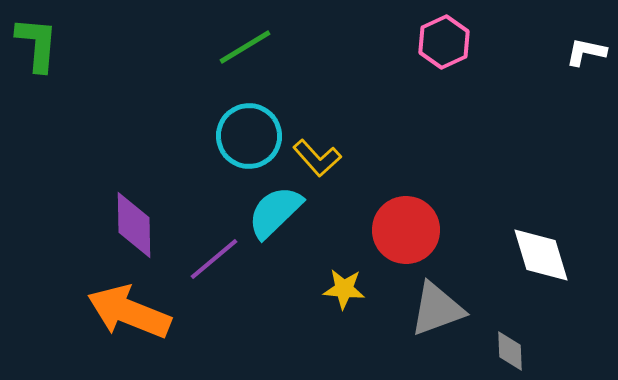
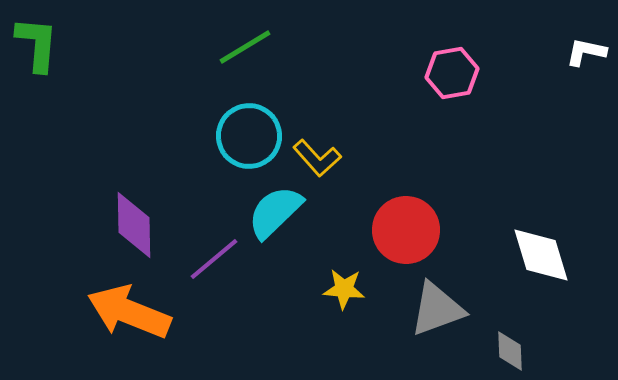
pink hexagon: moved 8 px right, 31 px down; rotated 15 degrees clockwise
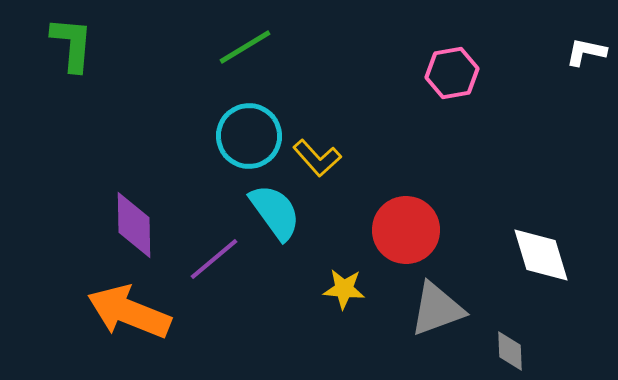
green L-shape: moved 35 px right
cyan semicircle: rotated 98 degrees clockwise
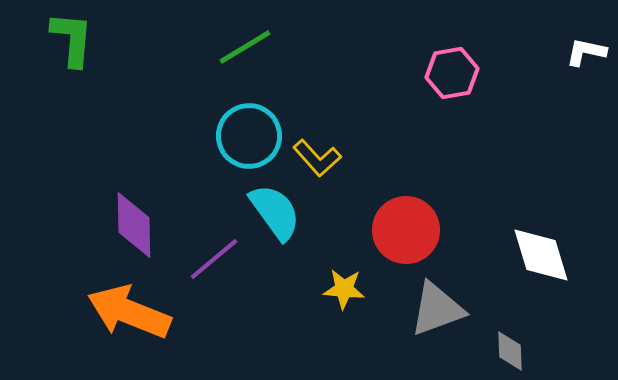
green L-shape: moved 5 px up
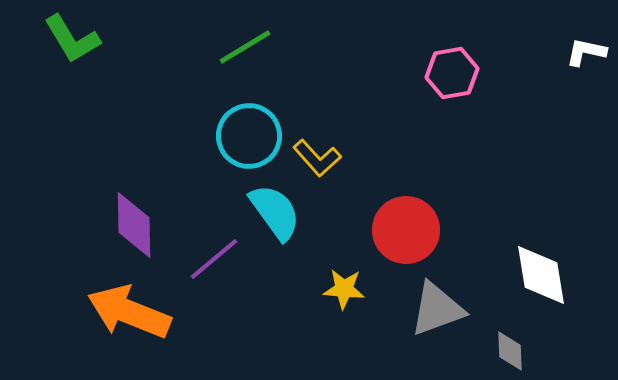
green L-shape: rotated 144 degrees clockwise
white diamond: moved 20 px down; rotated 8 degrees clockwise
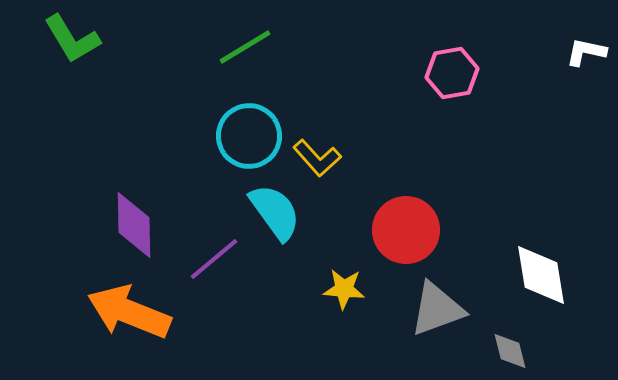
gray diamond: rotated 12 degrees counterclockwise
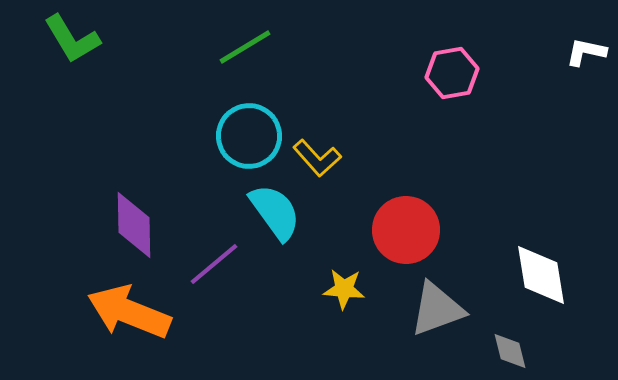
purple line: moved 5 px down
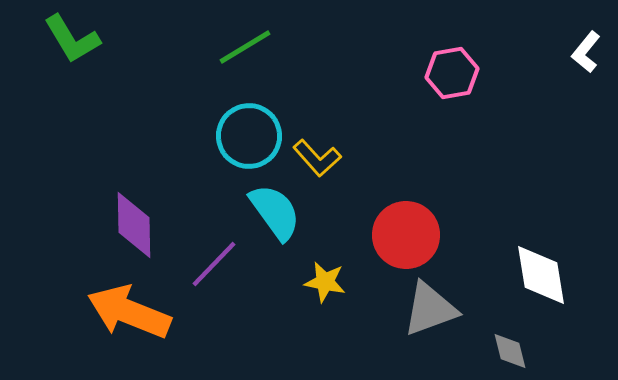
white L-shape: rotated 63 degrees counterclockwise
red circle: moved 5 px down
purple line: rotated 6 degrees counterclockwise
yellow star: moved 19 px left, 7 px up; rotated 6 degrees clockwise
gray triangle: moved 7 px left
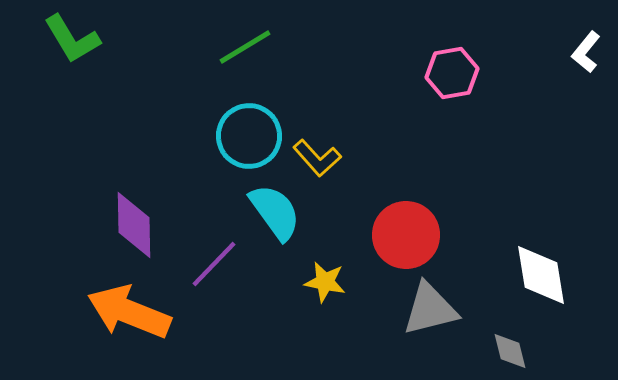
gray triangle: rotated 6 degrees clockwise
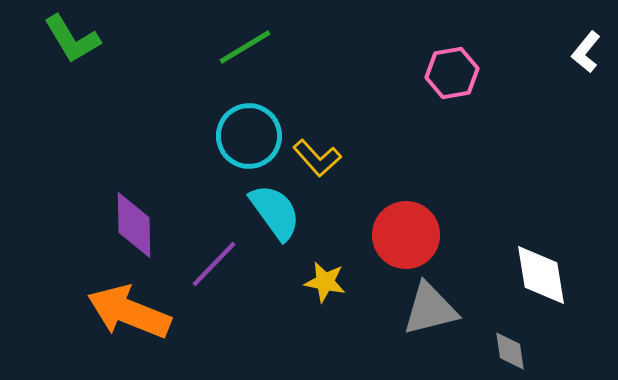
gray diamond: rotated 6 degrees clockwise
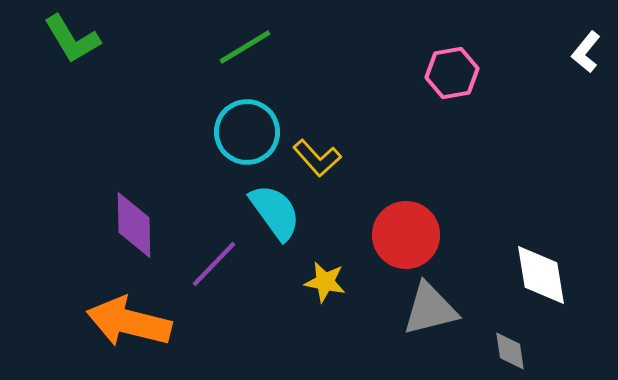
cyan circle: moved 2 px left, 4 px up
orange arrow: moved 10 px down; rotated 8 degrees counterclockwise
